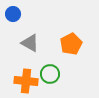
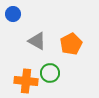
gray triangle: moved 7 px right, 2 px up
green circle: moved 1 px up
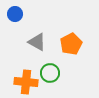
blue circle: moved 2 px right
gray triangle: moved 1 px down
orange cross: moved 1 px down
